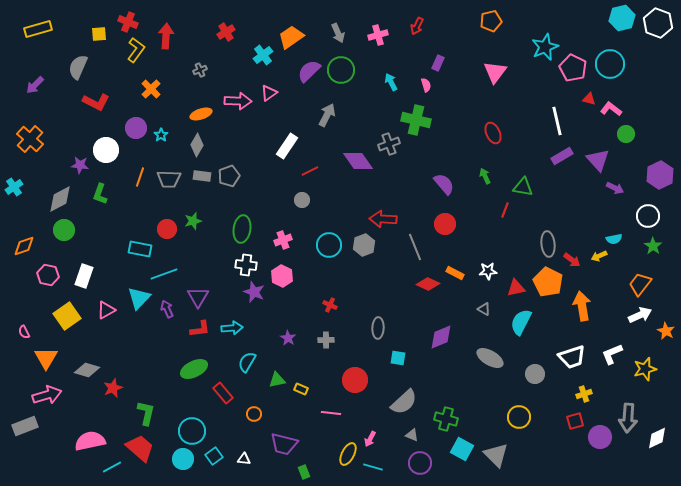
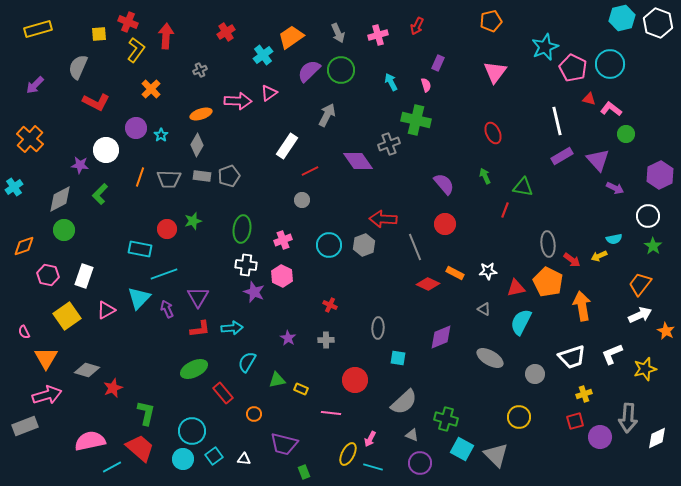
green L-shape at (100, 194): rotated 25 degrees clockwise
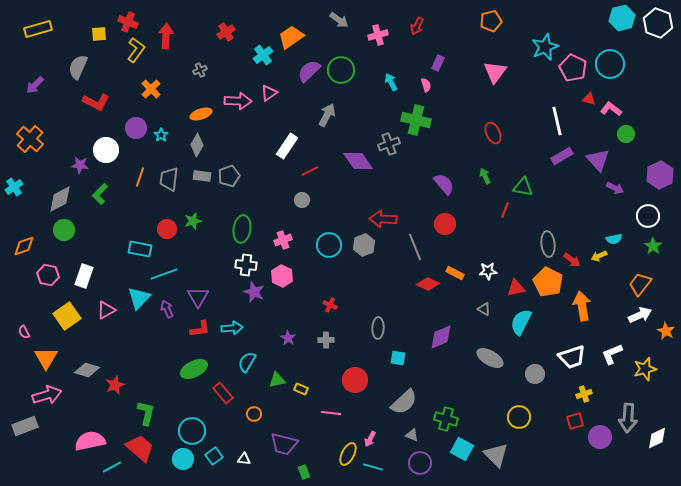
gray arrow at (338, 33): moved 1 px right, 13 px up; rotated 30 degrees counterclockwise
gray trapezoid at (169, 179): rotated 95 degrees clockwise
red star at (113, 388): moved 2 px right, 3 px up
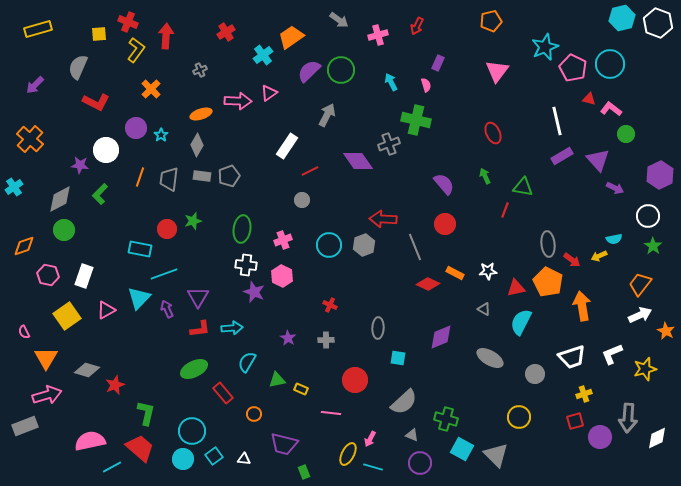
pink triangle at (495, 72): moved 2 px right, 1 px up
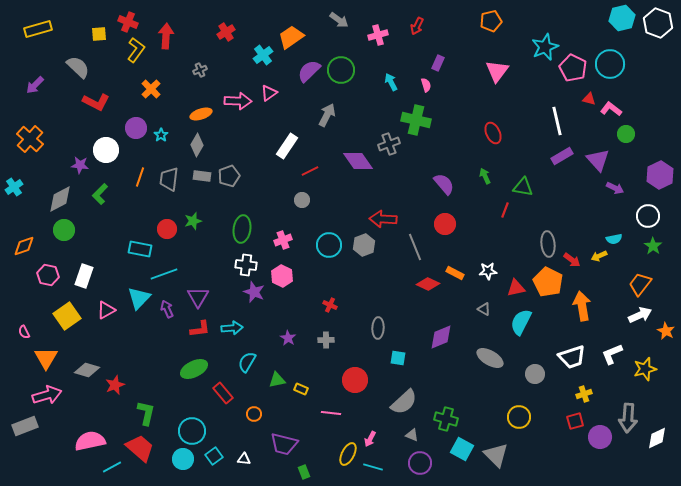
gray semicircle at (78, 67): rotated 110 degrees clockwise
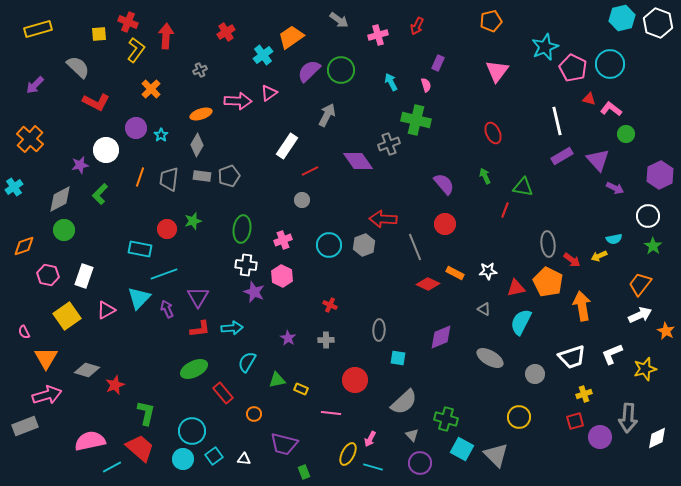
purple star at (80, 165): rotated 18 degrees counterclockwise
gray ellipse at (378, 328): moved 1 px right, 2 px down
gray triangle at (412, 435): rotated 24 degrees clockwise
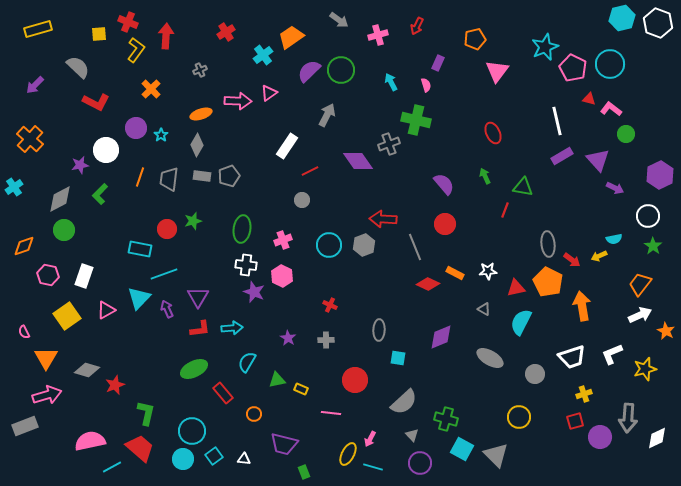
orange pentagon at (491, 21): moved 16 px left, 18 px down
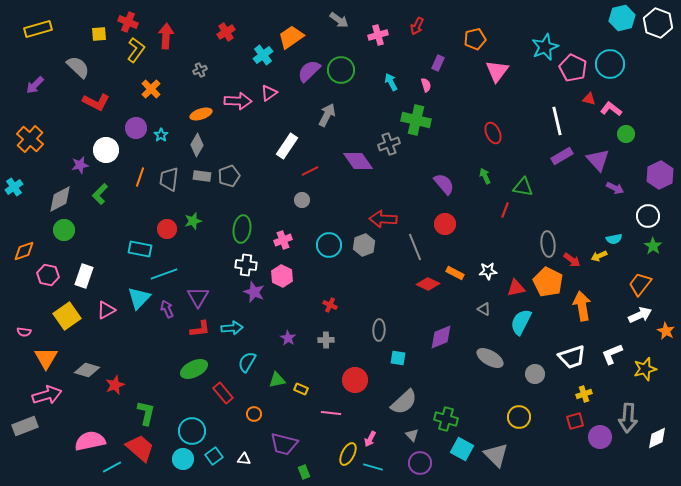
orange diamond at (24, 246): moved 5 px down
pink semicircle at (24, 332): rotated 56 degrees counterclockwise
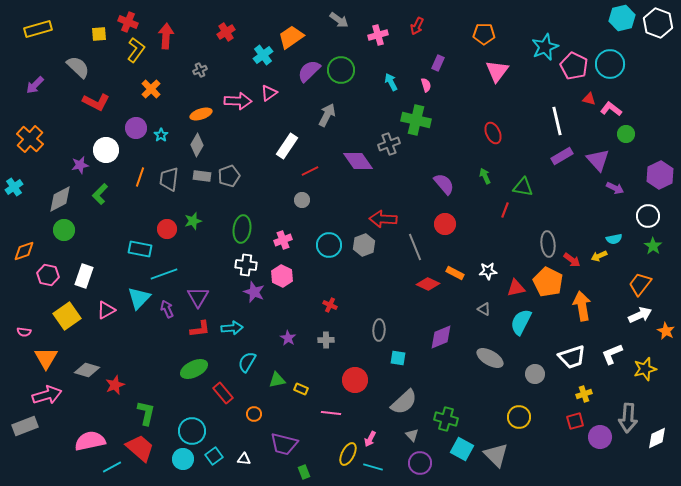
orange pentagon at (475, 39): moved 9 px right, 5 px up; rotated 15 degrees clockwise
pink pentagon at (573, 68): moved 1 px right, 2 px up
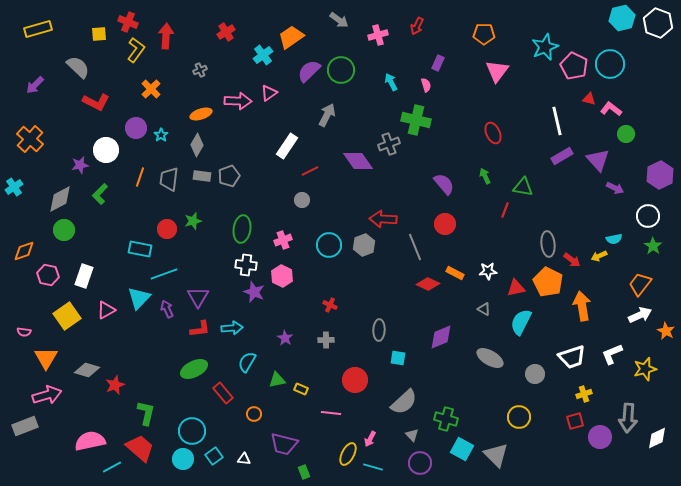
purple star at (288, 338): moved 3 px left
